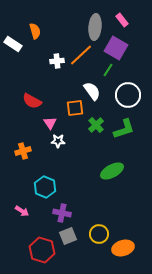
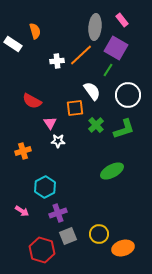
cyan hexagon: rotated 10 degrees clockwise
purple cross: moved 4 px left; rotated 30 degrees counterclockwise
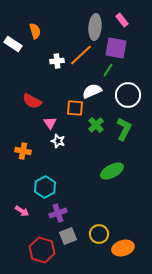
purple square: rotated 20 degrees counterclockwise
white semicircle: rotated 78 degrees counterclockwise
orange square: rotated 12 degrees clockwise
green L-shape: rotated 45 degrees counterclockwise
white star: rotated 16 degrees clockwise
orange cross: rotated 28 degrees clockwise
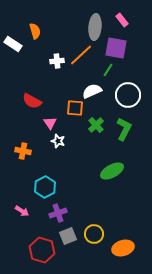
yellow circle: moved 5 px left
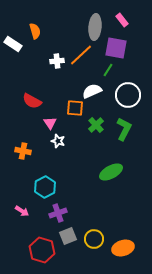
green ellipse: moved 1 px left, 1 px down
yellow circle: moved 5 px down
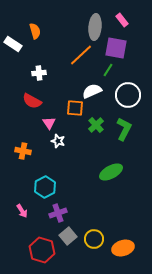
white cross: moved 18 px left, 12 px down
pink triangle: moved 1 px left
pink arrow: rotated 24 degrees clockwise
gray square: rotated 18 degrees counterclockwise
